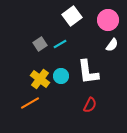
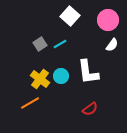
white square: moved 2 px left; rotated 12 degrees counterclockwise
red semicircle: moved 4 px down; rotated 28 degrees clockwise
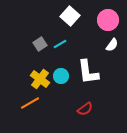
red semicircle: moved 5 px left
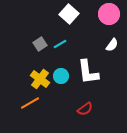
white square: moved 1 px left, 2 px up
pink circle: moved 1 px right, 6 px up
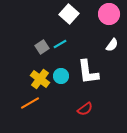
gray square: moved 2 px right, 3 px down
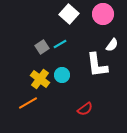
pink circle: moved 6 px left
white L-shape: moved 9 px right, 7 px up
cyan circle: moved 1 px right, 1 px up
orange line: moved 2 px left
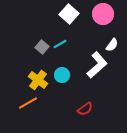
gray square: rotated 16 degrees counterclockwise
white L-shape: rotated 124 degrees counterclockwise
yellow cross: moved 2 px left, 1 px down
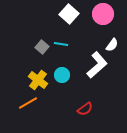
cyan line: moved 1 px right; rotated 40 degrees clockwise
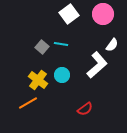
white square: rotated 12 degrees clockwise
